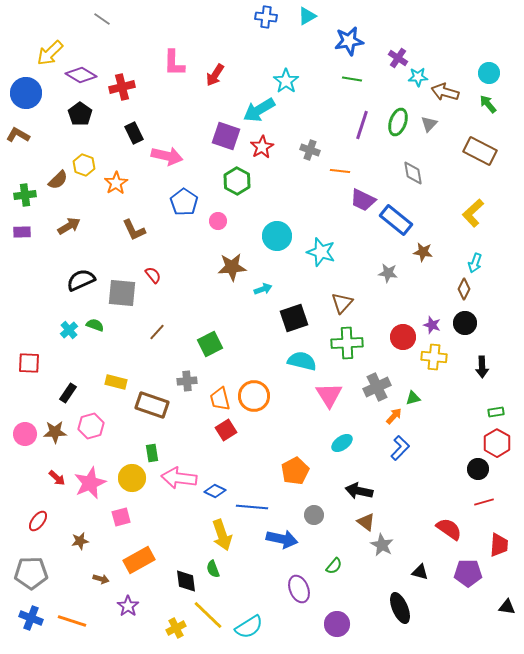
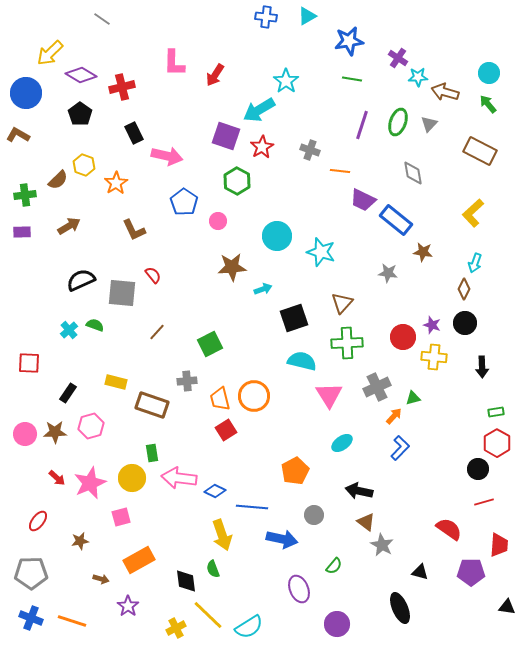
purple pentagon at (468, 573): moved 3 px right, 1 px up
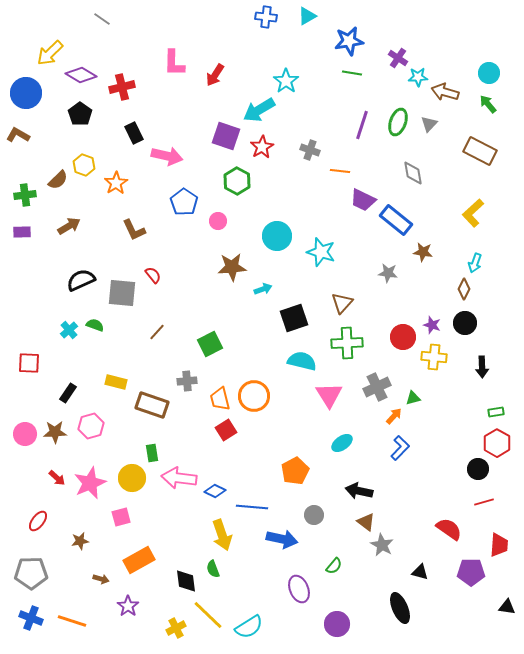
green line at (352, 79): moved 6 px up
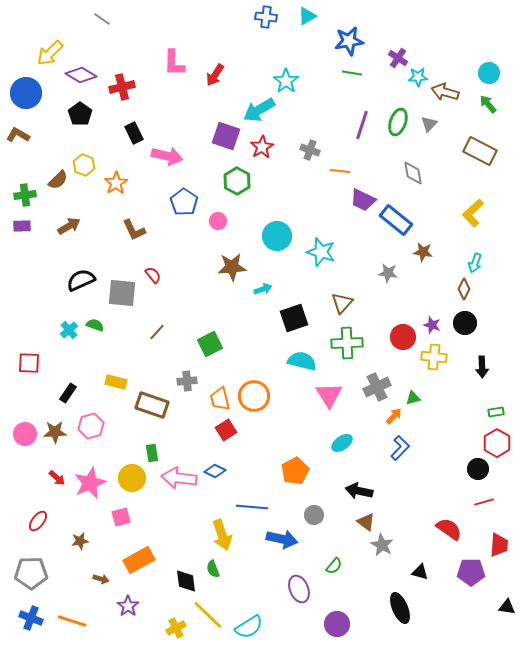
purple rectangle at (22, 232): moved 6 px up
blue diamond at (215, 491): moved 20 px up
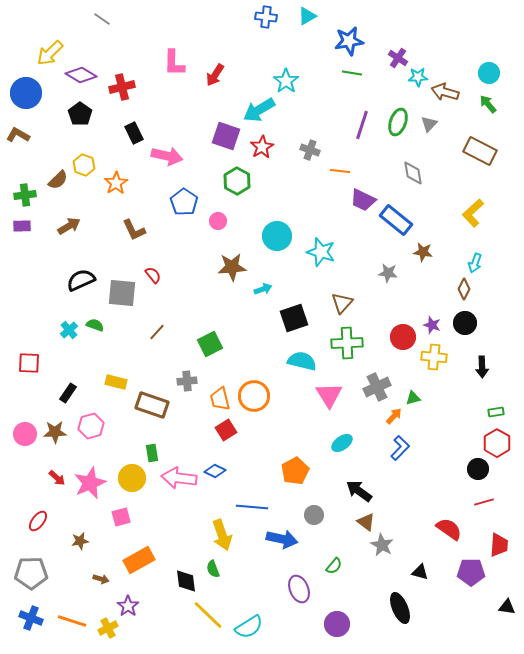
black arrow at (359, 491): rotated 24 degrees clockwise
yellow cross at (176, 628): moved 68 px left
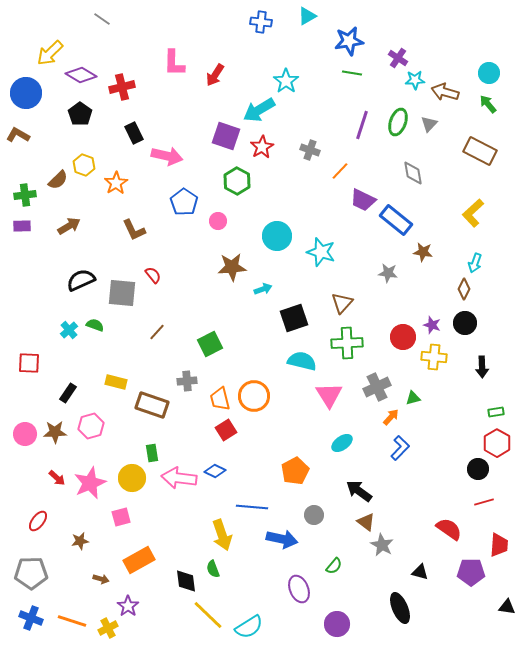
blue cross at (266, 17): moved 5 px left, 5 px down
cyan star at (418, 77): moved 3 px left, 3 px down
orange line at (340, 171): rotated 54 degrees counterclockwise
orange arrow at (394, 416): moved 3 px left, 1 px down
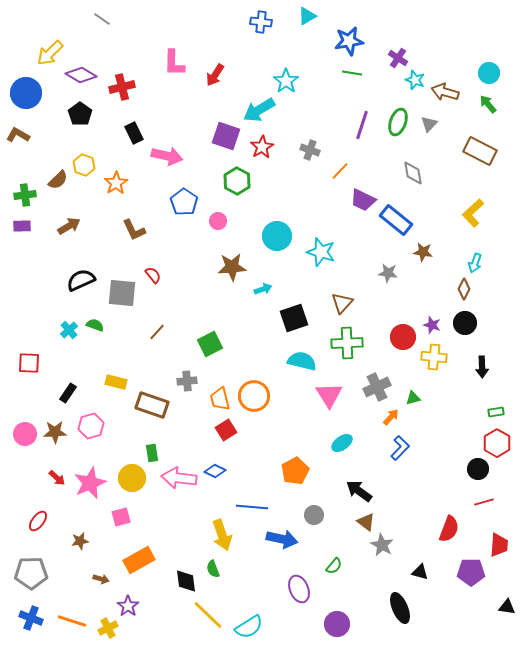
cyan star at (415, 80): rotated 24 degrees clockwise
red semicircle at (449, 529): rotated 76 degrees clockwise
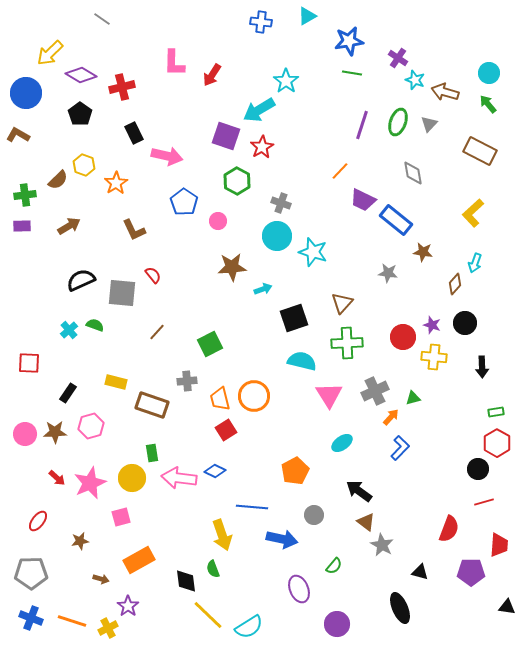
red arrow at (215, 75): moved 3 px left
gray cross at (310, 150): moved 29 px left, 53 px down
cyan star at (321, 252): moved 8 px left
brown diamond at (464, 289): moved 9 px left, 5 px up; rotated 15 degrees clockwise
gray cross at (377, 387): moved 2 px left, 4 px down
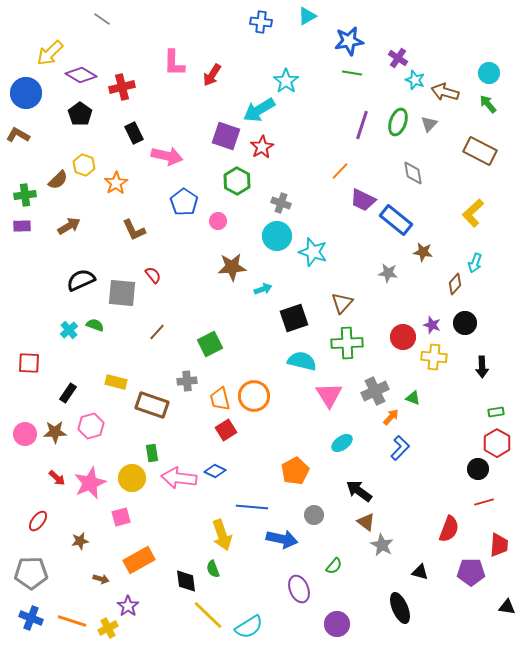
green triangle at (413, 398): rotated 35 degrees clockwise
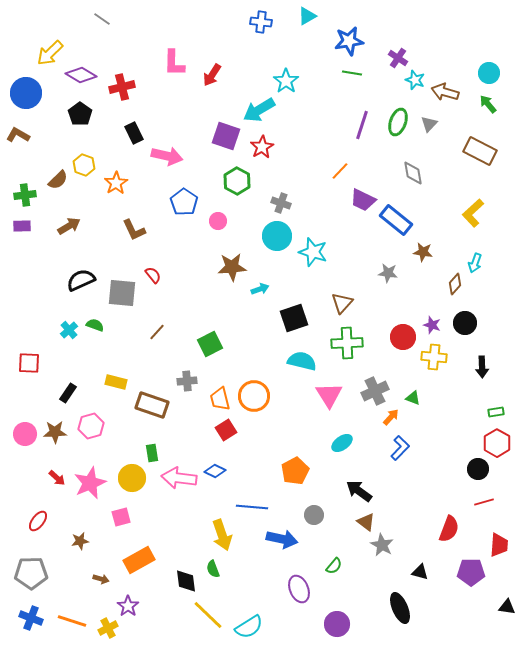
cyan arrow at (263, 289): moved 3 px left
